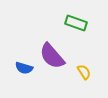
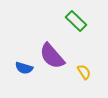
green rectangle: moved 2 px up; rotated 25 degrees clockwise
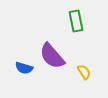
green rectangle: rotated 35 degrees clockwise
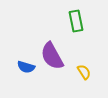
purple semicircle: rotated 12 degrees clockwise
blue semicircle: moved 2 px right, 1 px up
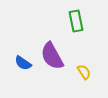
blue semicircle: moved 3 px left, 4 px up; rotated 18 degrees clockwise
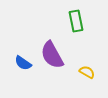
purple semicircle: moved 1 px up
yellow semicircle: moved 3 px right; rotated 28 degrees counterclockwise
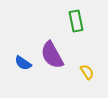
yellow semicircle: rotated 28 degrees clockwise
